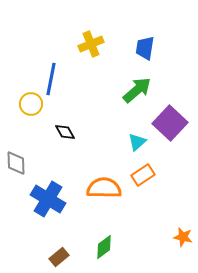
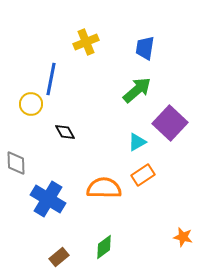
yellow cross: moved 5 px left, 2 px up
cyan triangle: rotated 12 degrees clockwise
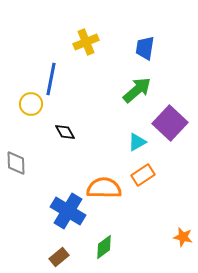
blue cross: moved 20 px right, 12 px down
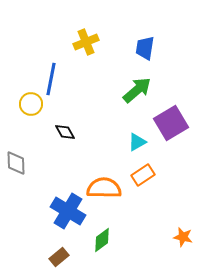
purple square: moved 1 px right; rotated 16 degrees clockwise
green diamond: moved 2 px left, 7 px up
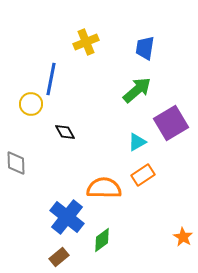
blue cross: moved 1 px left, 6 px down; rotated 8 degrees clockwise
orange star: rotated 18 degrees clockwise
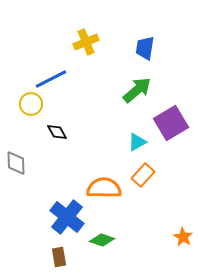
blue line: rotated 52 degrees clockwise
black diamond: moved 8 px left
orange rectangle: rotated 15 degrees counterclockwise
green diamond: rotated 55 degrees clockwise
brown rectangle: rotated 60 degrees counterclockwise
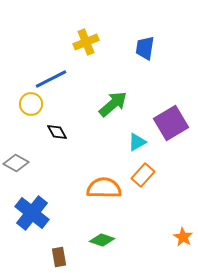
green arrow: moved 24 px left, 14 px down
gray diamond: rotated 60 degrees counterclockwise
blue cross: moved 35 px left, 4 px up
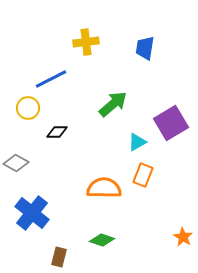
yellow cross: rotated 15 degrees clockwise
yellow circle: moved 3 px left, 4 px down
black diamond: rotated 60 degrees counterclockwise
orange rectangle: rotated 20 degrees counterclockwise
brown rectangle: rotated 24 degrees clockwise
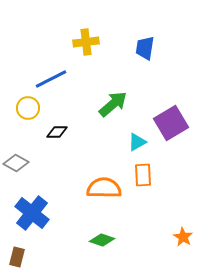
orange rectangle: rotated 25 degrees counterclockwise
brown rectangle: moved 42 px left
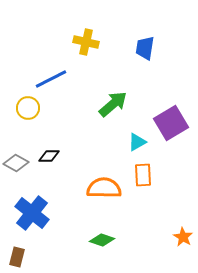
yellow cross: rotated 20 degrees clockwise
black diamond: moved 8 px left, 24 px down
